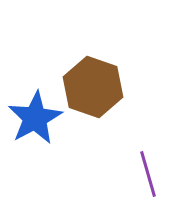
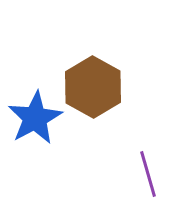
brown hexagon: rotated 10 degrees clockwise
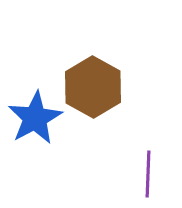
purple line: rotated 18 degrees clockwise
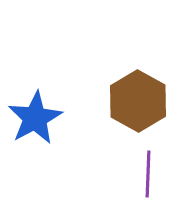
brown hexagon: moved 45 px right, 14 px down
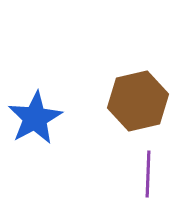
brown hexagon: rotated 18 degrees clockwise
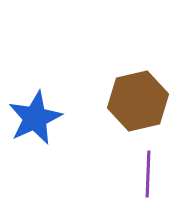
blue star: rotated 4 degrees clockwise
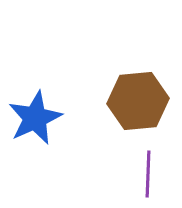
brown hexagon: rotated 8 degrees clockwise
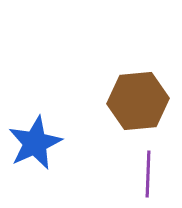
blue star: moved 25 px down
